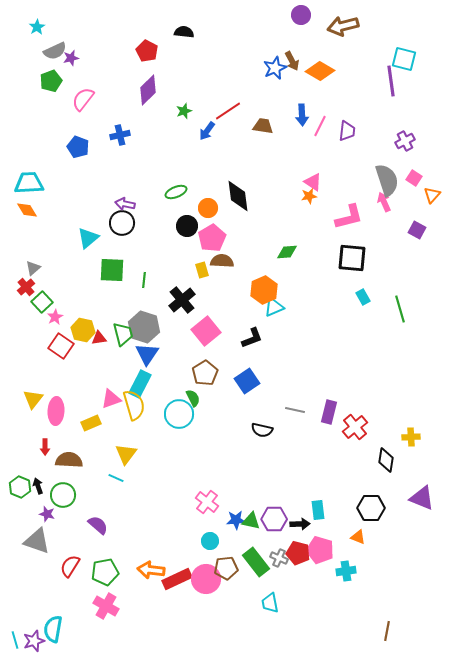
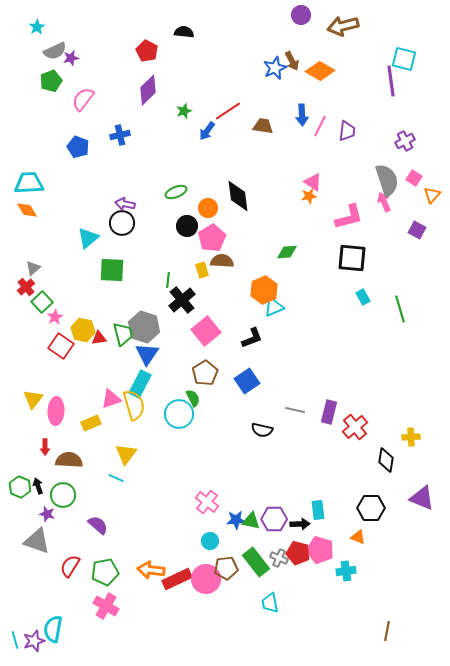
green line at (144, 280): moved 24 px right
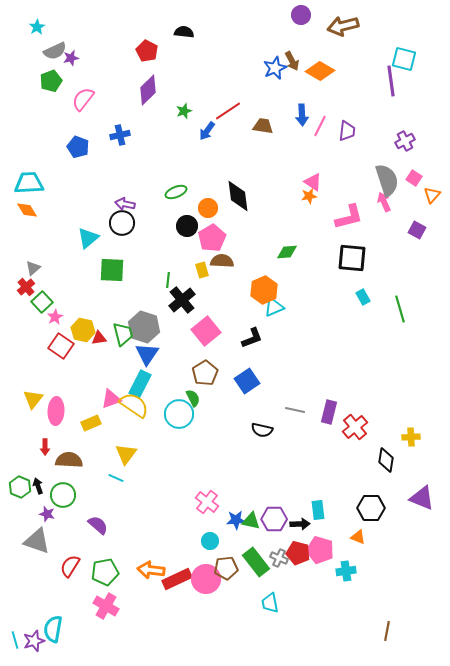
yellow semicircle at (134, 405): rotated 40 degrees counterclockwise
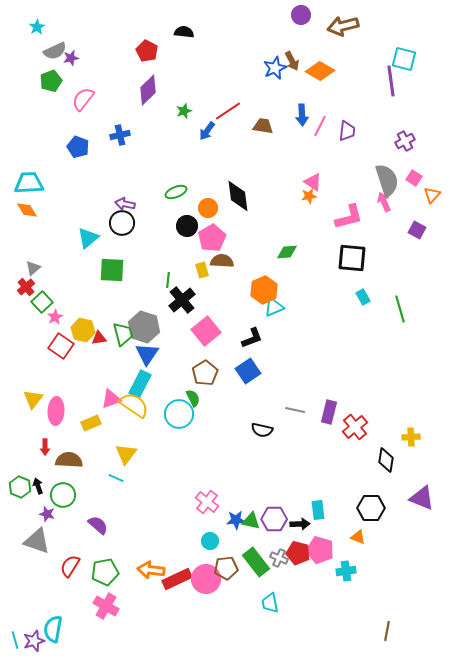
blue square at (247, 381): moved 1 px right, 10 px up
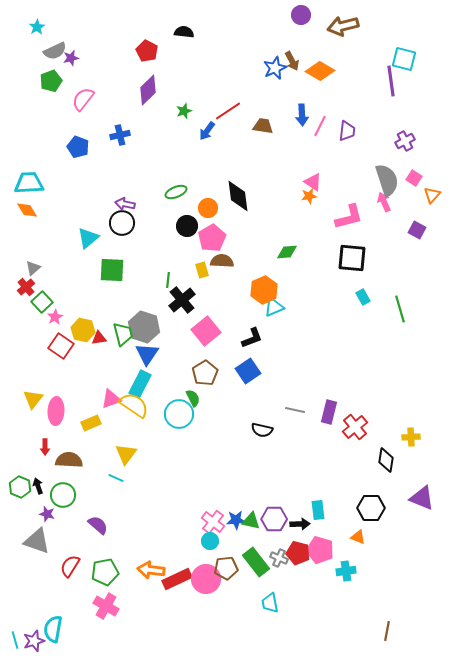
pink cross at (207, 502): moved 6 px right, 20 px down
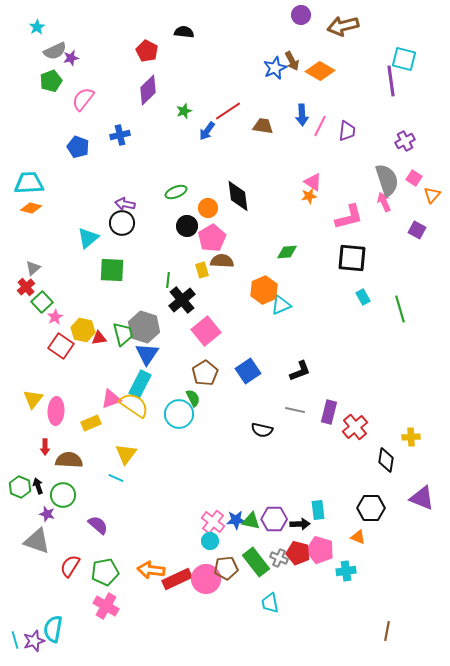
orange diamond at (27, 210): moved 4 px right, 2 px up; rotated 45 degrees counterclockwise
cyan triangle at (274, 307): moved 7 px right, 2 px up
black L-shape at (252, 338): moved 48 px right, 33 px down
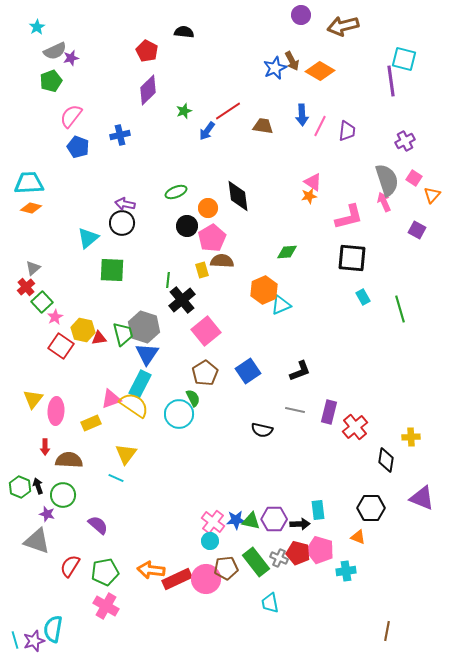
pink semicircle at (83, 99): moved 12 px left, 17 px down
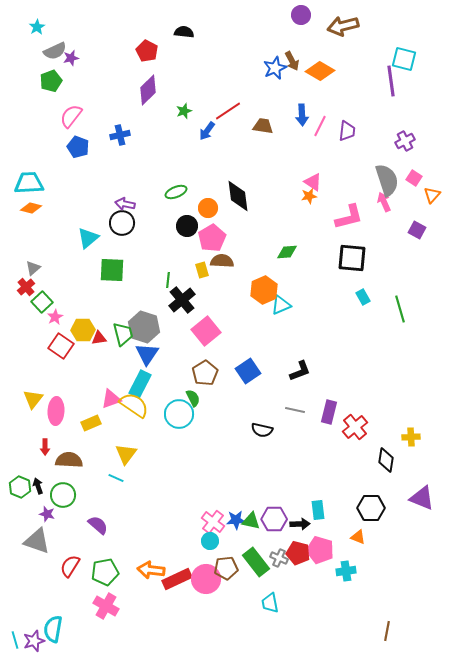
yellow hexagon at (83, 330): rotated 15 degrees counterclockwise
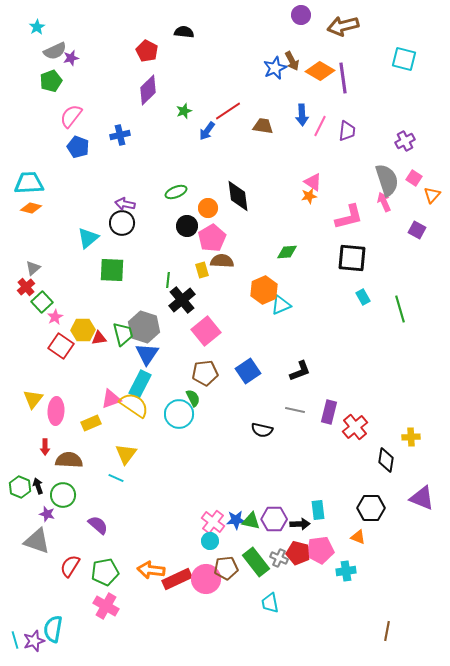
purple line at (391, 81): moved 48 px left, 3 px up
brown pentagon at (205, 373): rotated 25 degrees clockwise
pink pentagon at (320, 550): rotated 24 degrees counterclockwise
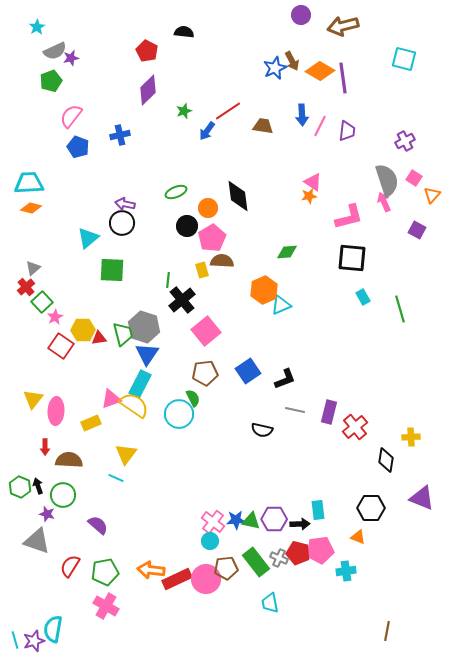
black L-shape at (300, 371): moved 15 px left, 8 px down
